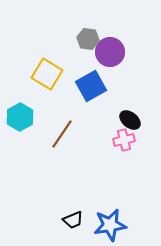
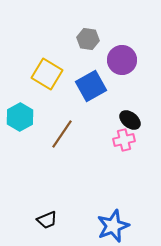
purple circle: moved 12 px right, 8 px down
black trapezoid: moved 26 px left
blue star: moved 3 px right, 1 px down; rotated 12 degrees counterclockwise
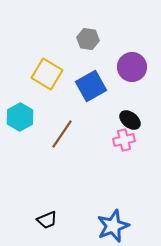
purple circle: moved 10 px right, 7 px down
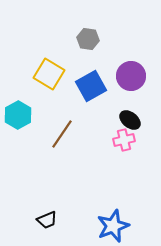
purple circle: moved 1 px left, 9 px down
yellow square: moved 2 px right
cyan hexagon: moved 2 px left, 2 px up
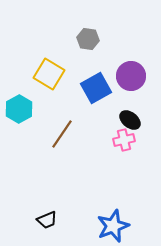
blue square: moved 5 px right, 2 px down
cyan hexagon: moved 1 px right, 6 px up
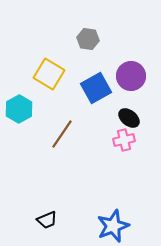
black ellipse: moved 1 px left, 2 px up
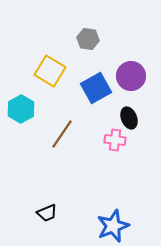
yellow square: moved 1 px right, 3 px up
cyan hexagon: moved 2 px right
black ellipse: rotated 30 degrees clockwise
pink cross: moved 9 px left; rotated 20 degrees clockwise
black trapezoid: moved 7 px up
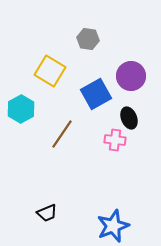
blue square: moved 6 px down
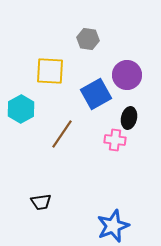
yellow square: rotated 28 degrees counterclockwise
purple circle: moved 4 px left, 1 px up
black ellipse: rotated 35 degrees clockwise
black trapezoid: moved 6 px left, 11 px up; rotated 15 degrees clockwise
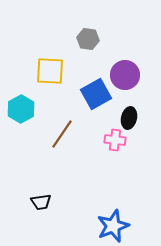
purple circle: moved 2 px left
